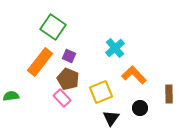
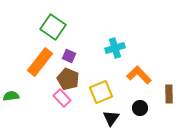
cyan cross: rotated 24 degrees clockwise
orange L-shape: moved 5 px right
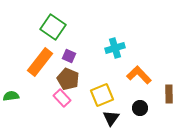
yellow square: moved 1 px right, 3 px down
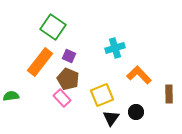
black circle: moved 4 px left, 4 px down
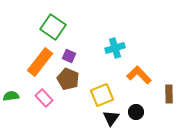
pink rectangle: moved 18 px left
